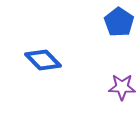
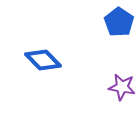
purple star: rotated 8 degrees clockwise
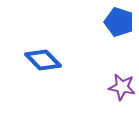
blue pentagon: rotated 16 degrees counterclockwise
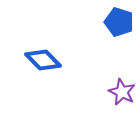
purple star: moved 5 px down; rotated 16 degrees clockwise
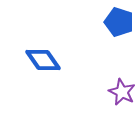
blue diamond: rotated 9 degrees clockwise
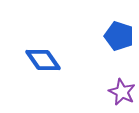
blue pentagon: moved 14 px down
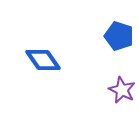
purple star: moved 2 px up
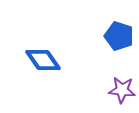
purple star: rotated 20 degrees counterclockwise
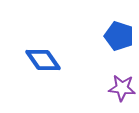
purple star: moved 2 px up
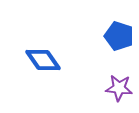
purple star: moved 3 px left
